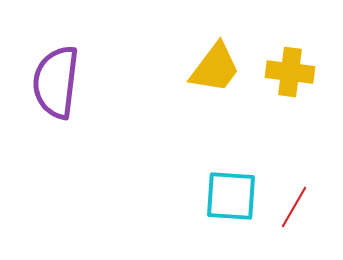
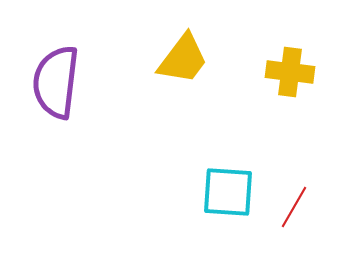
yellow trapezoid: moved 32 px left, 9 px up
cyan square: moved 3 px left, 4 px up
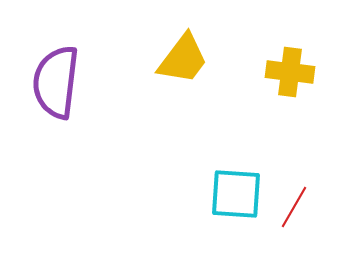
cyan square: moved 8 px right, 2 px down
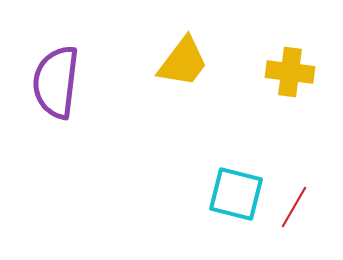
yellow trapezoid: moved 3 px down
cyan square: rotated 10 degrees clockwise
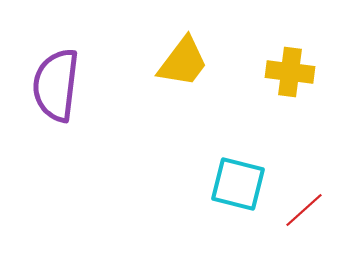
purple semicircle: moved 3 px down
cyan square: moved 2 px right, 10 px up
red line: moved 10 px right, 3 px down; rotated 18 degrees clockwise
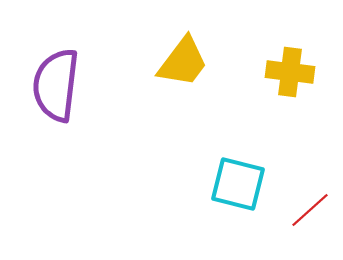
red line: moved 6 px right
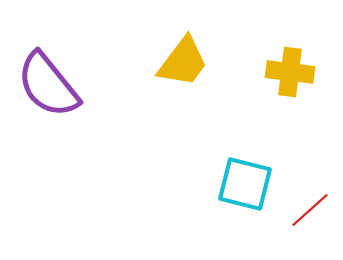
purple semicircle: moved 8 px left; rotated 46 degrees counterclockwise
cyan square: moved 7 px right
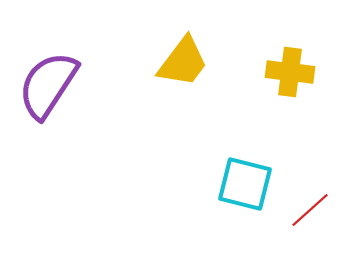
purple semicircle: rotated 72 degrees clockwise
